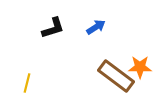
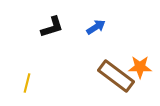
black L-shape: moved 1 px left, 1 px up
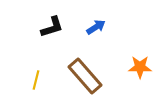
brown rectangle: moved 31 px left; rotated 12 degrees clockwise
yellow line: moved 9 px right, 3 px up
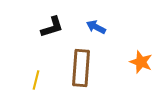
blue arrow: rotated 120 degrees counterclockwise
orange star: moved 1 px right, 5 px up; rotated 20 degrees clockwise
brown rectangle: moved 4 px left, 8 px up; rotated 45 degrees clockwise
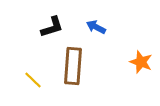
brown rectangle: moved 8 px left, 2 px up
yellow line: moved 3 px left; rotated 60 degrees counterclockwise
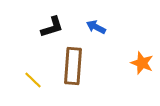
orange star: moved 1 px right, 1 px down
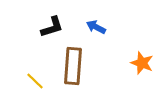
yellow line: moved 2 px right, 1 px down
